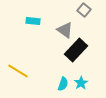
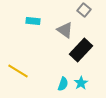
black rectangle: moved 5 px right
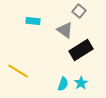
gray square: moved 5 px left, 1 px down
black rectangle: rotated 15 degrees clockwise
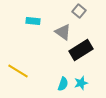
gray triangle: moved 2 px left, 2 px down
cyan star: rotated 16 degrees clockwise
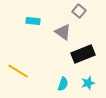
black rectangle: moved 2 px right, 4 px down; rotated 10 degrees clockwise
cyan star: moved 7 px right
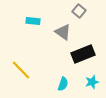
yellow line: moved 3 px right, 1 px up; rotated 15 degrees clockwise
cyan star: moved 4 px right, 1 px up
